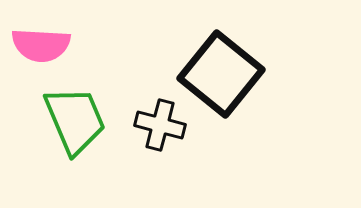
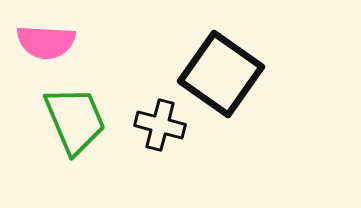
pink semicircle: moved 5 px right, 3 px up
black square: rotated 4 degrees counterclockwise
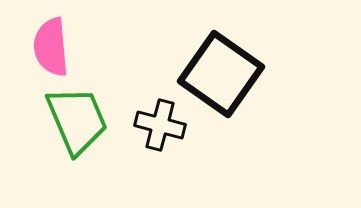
pink semicircle: moved 5 px right, 5 px down; rotated 82 degrees clockwise
green trapezoid: moved 2 px right
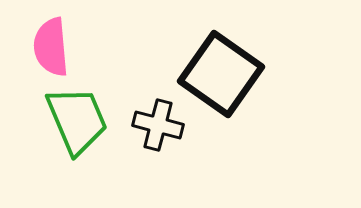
black cross: moved 2 px left
